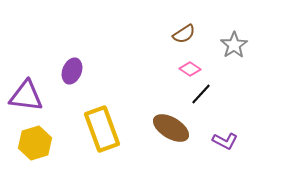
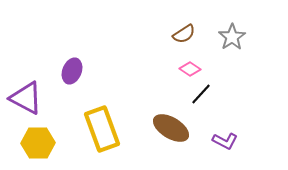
gray star: moved 2 px left, 8 px up
purple triangle: moved 2 px down; rotated 21 degrees clockwise
yellow hexagon: moved 3 px right; rotated 16 degrees clockwise
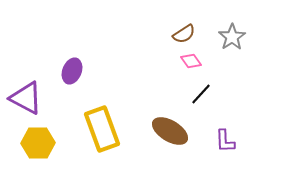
pink diamond: moved 1 px right, 8 px up; rotated 20 degrees clockwise
brown ellipse: moved 1 px left, 3 px down
purple L-shape: rotated 60 degrees clockwise
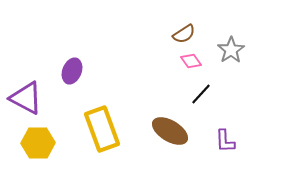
gray star: moved 1 px left, 13 px down
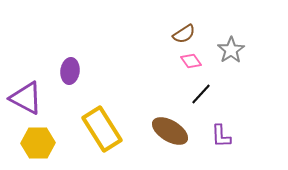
purple ellipse: moved 2 px left; rotated 15 degrees counterclockwise
yellow rectangle: rotated 12 degrees counterclockwise
purple L-shape: moved 4 px left, 5 px up
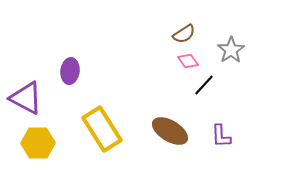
pink diamond: moved 3 px left
black line: moved 3 px right, 9 px up
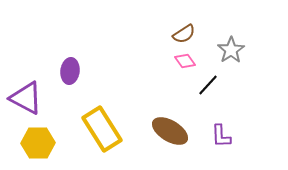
pink diamond: moved 3 px left
black line: moved 4 px right
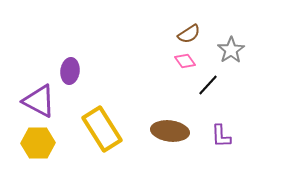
brown semicircle: moved 5 px right
purple triangle: moved 13 px right, 3 px down
brown ellipse: rotated 24 degrees counterclockwise
